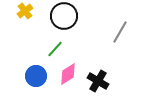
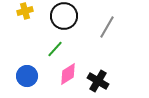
yellow cross: rotated 21 degrees clockwise
gray line: moved 13 px left, 5 px up
blue circle: moved 9 px left
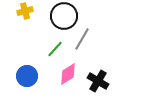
gray line: moved 25 px left, 12 px down
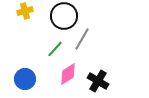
blue circle: moved 2 px left, 3 px down
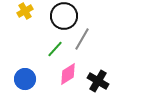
yellow cross: rotated 14 degrees counterclockwise
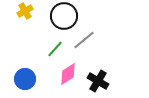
gray line: moved 2 px right, 1 px down; rotated 20 degrees clockwise
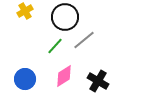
black circle: moved 1 px right, 1 px down
green line: moved 3 px up
pink diamond: moved 4 px left, 2 px down
